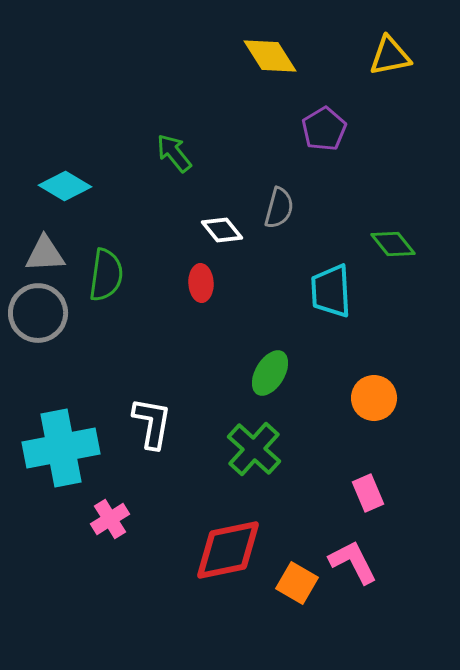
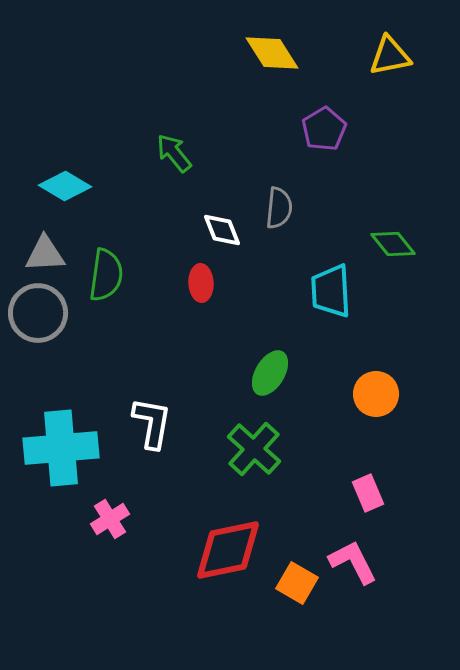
yellow diamond: moved 2 px right, 3 px up
gray semicircle: rotated 9 degrees counterclockwise
white diamond: rotated 18 degrees clockwise
orange circle: moved 2 px right, 4 px up
cyan cross: rotated 6 degrees clockwise
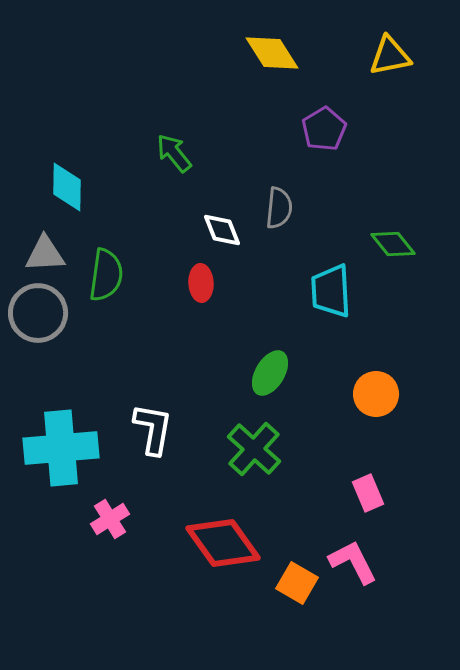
cyan diamond: moved 2 px right, 1 px down; rotated 60 degrees clockwise
white L-shape: moved 1 px right, 6 px down
red diamond: moved 5 px left, 7 px up; rotated 66 degrees clockwise
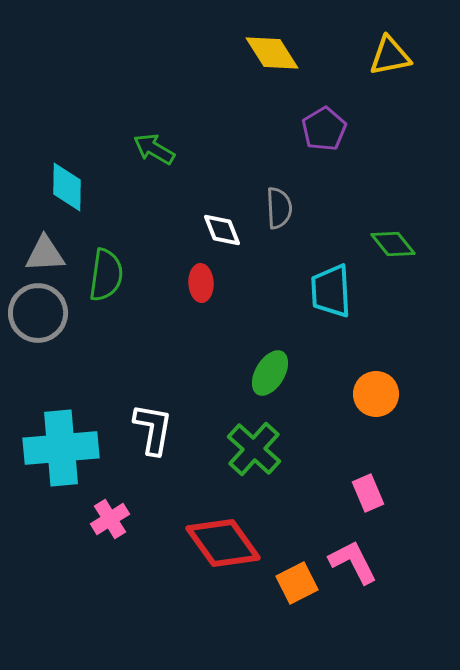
green arrow: moved 20 px left, 4 px up; rotated 21 degrees counterclockwise
gray semicircle: rotated 9 degrees counterclockwise
orange square: rotated 33 degrees clockwise
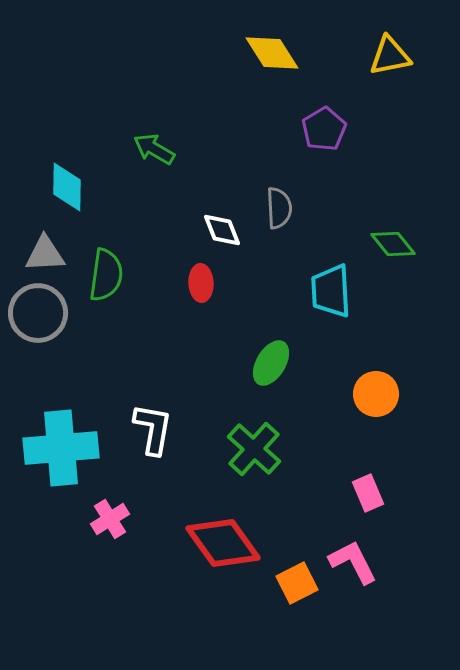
green ellipse: moved 1 px right, 10 px up
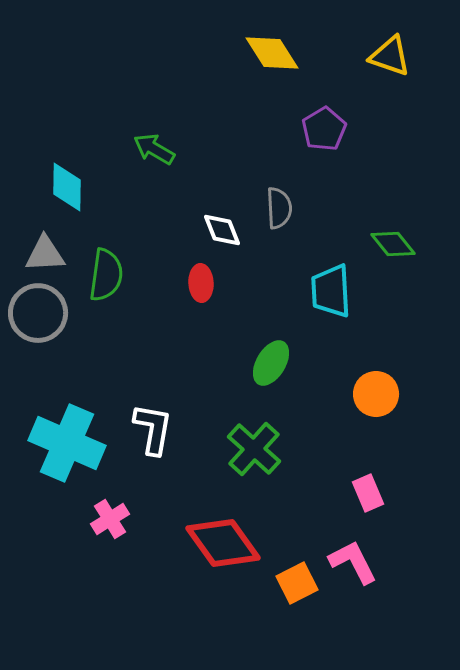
yellow triangle: rotated 30 degrees clockwise
cyan cross: moved 6 px right, 5 px up; rotated 28 degrees clockwise
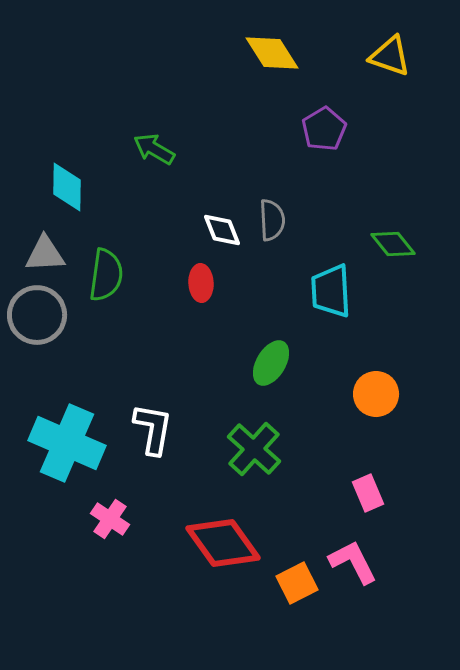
gray semicircle: moved 7 px left, 12 px down
gray circle: moved 1 px left, 2 px down
pink cross: rotated 24 degrees counterclockwise
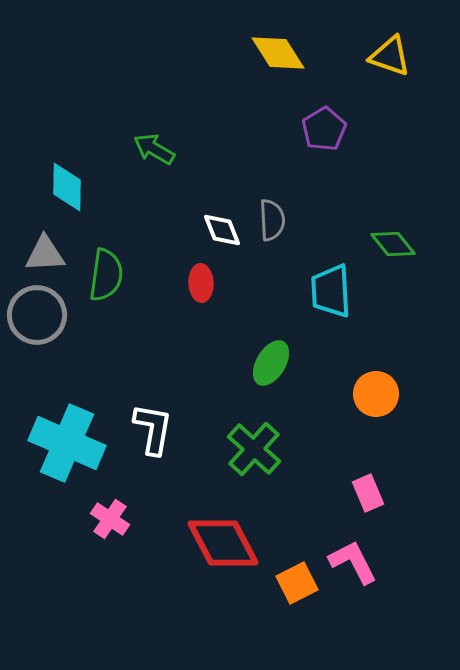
yellow diamond: moved 6 px right
red diamond: rotated 8 degrees clockwise
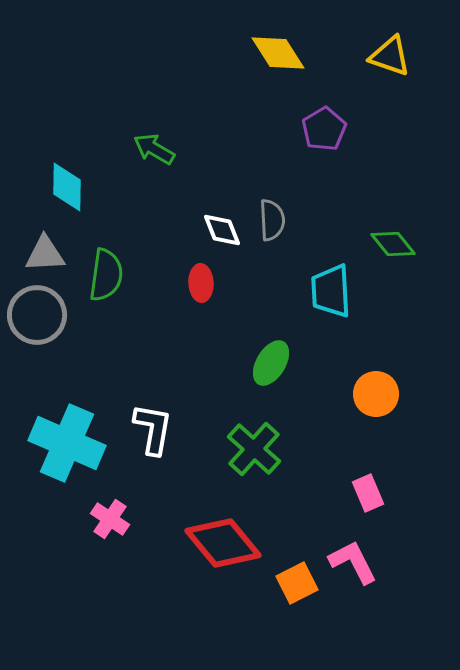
red diamond: rotated 12 degrees counterclockwise
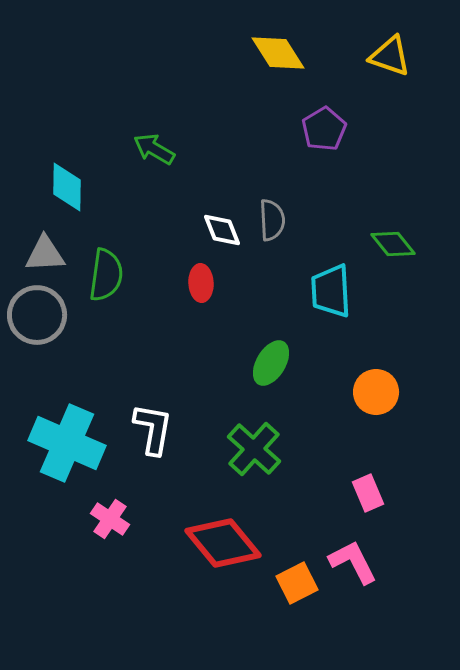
orange circle: moved 2 px up
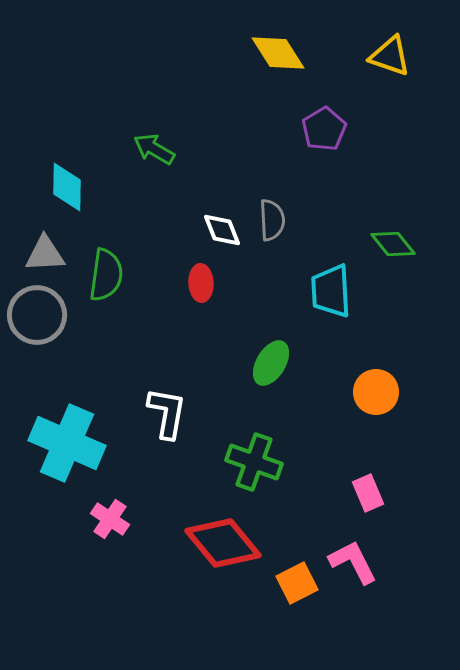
white L-shape: moved 14 px right, 16 px up
green cross: moved 13 px down; rotated 22 degrees counterclockwise
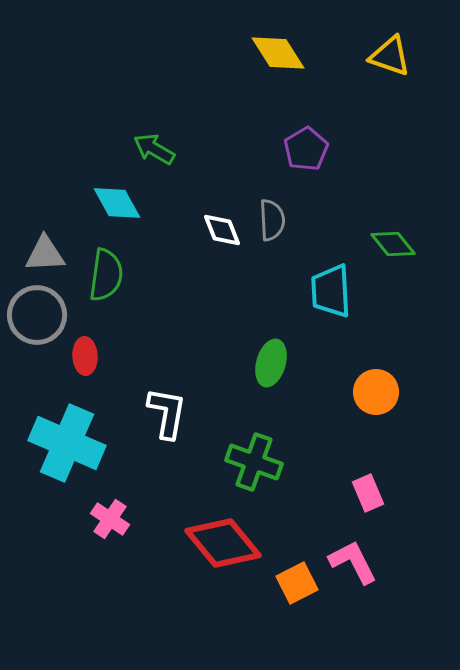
purple pentagon: moved 18 px left, 20 px down
cyan diamond: moved 50 px right, 16 px down; rotated 30 degrees counterclockwise
red ellipse: moved 116 px left, 73 px down
green ellipse: rotated 15 degrees counterclockwise
